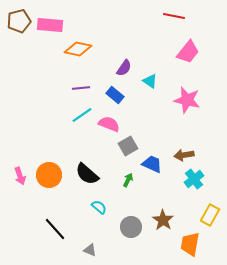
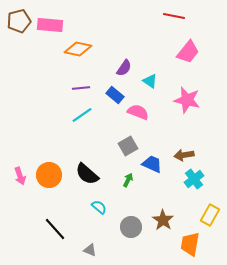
pink semicircle: moved 29 px right, 12 px up
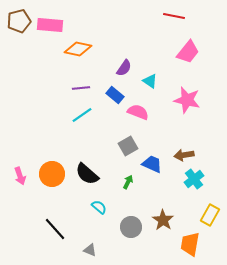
orange circle: moved 3 px right, 1 px up
green arrow: moved 2 px down
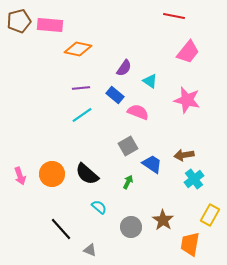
blue trapezoid: rotated 10 degrees clockwise
black line: moved 6 px right
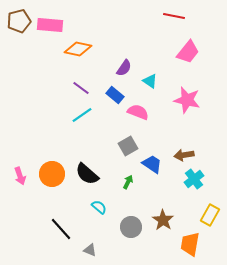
purple line: rotated 42 degrees clockwise
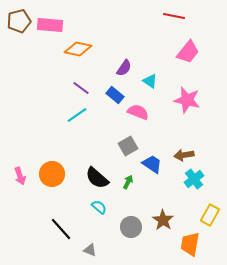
cyan line: moved 5 px left
black semicircle: moved 10 px right, 4 px down
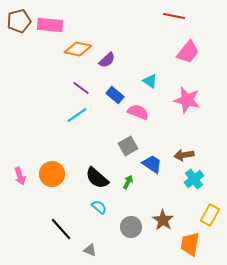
purple semicircle: moved 17 px left, 8 px up; rotated 12 degrees clockwise
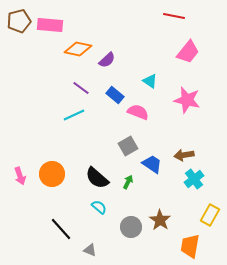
cyan line: moved 3 px left; rotated 10 degrees clockwise
brown star: moved 3 px left
orange trapezoid: moved 2 px down
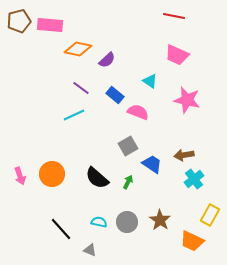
pink trapezoid: moved 11 px left, 3 px down; rotated 75 degrees clockwise
cyan semicircle: moved 15 px down; rotated 28 degrees counterclockwise
gray circle: moved 4 px left, 5 px up
orange trapezoid: moved 2 px right, 5 px up; rotated 75 degrees counterclockwise
